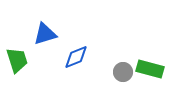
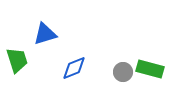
blue diamond: moved 2 px left, 11 px down
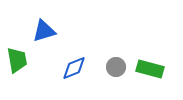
blue triangle: moved 1 px left, 3 px up
green trapezoid: rotated 8 degrees clockwise
gray circle: moved 7 px left, 5 px up
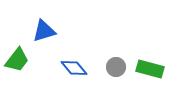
green trapezoid: rotated 48 degrees clockwise
blue diamond: rotated 72 degrees clockwise
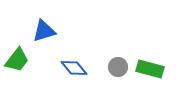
gray circle: moved 2 px right
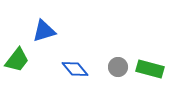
blue diamond: moved 1 px right, 1 px down
